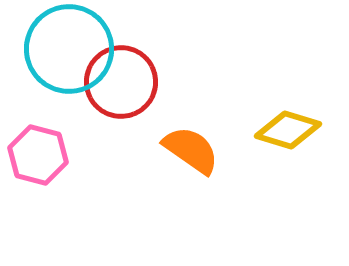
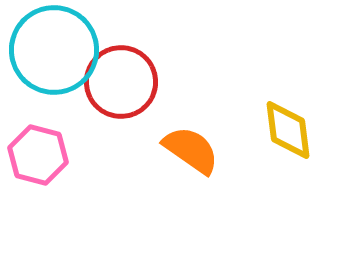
cyan circle: moved 15 px left, 1 px down
yellow diamond: rotated 66 degrees clockwise
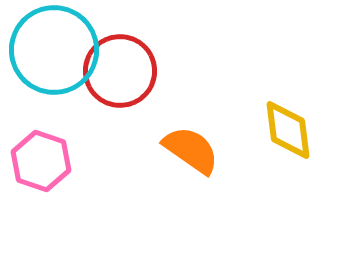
red circle: moved 1 px left, 11 px up
pink hexagon: moved 3 px right, 6 px down; rotated 4 degrees clockwise
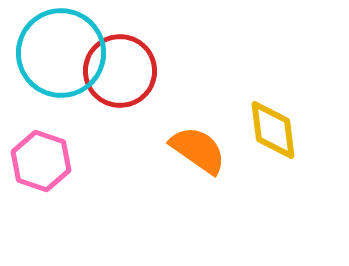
cyan circle: moved 7 px right, 3 px down
yellow diamond: moved 15 px left
orange semicircle: moved 7 px right
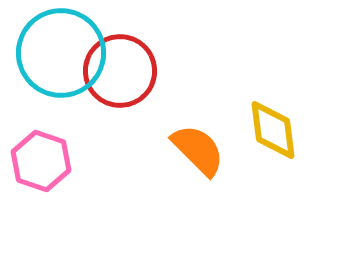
orange semicircle: rotated 10 degrees clockwise
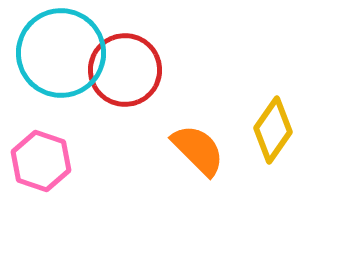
red circle: moved 5 px right, 1 px up
yellow diamond: rotated 42 degrees clockwise
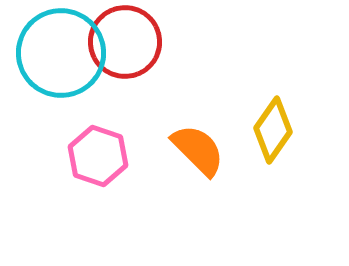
red circle: moved 28 px up
pink hexagon: moved 57 px right, 5 px up
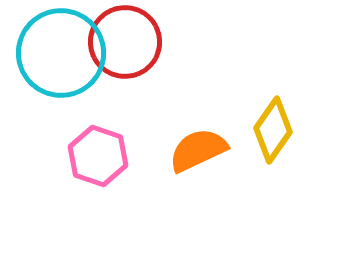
orange semicircle: rotated 70 degrees counterclockwise
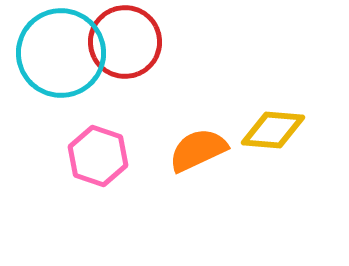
yellow diamond: rotated 60 degrees clockwise
